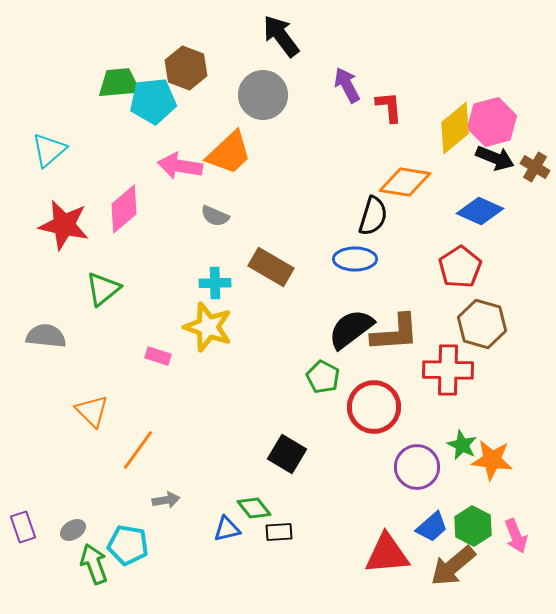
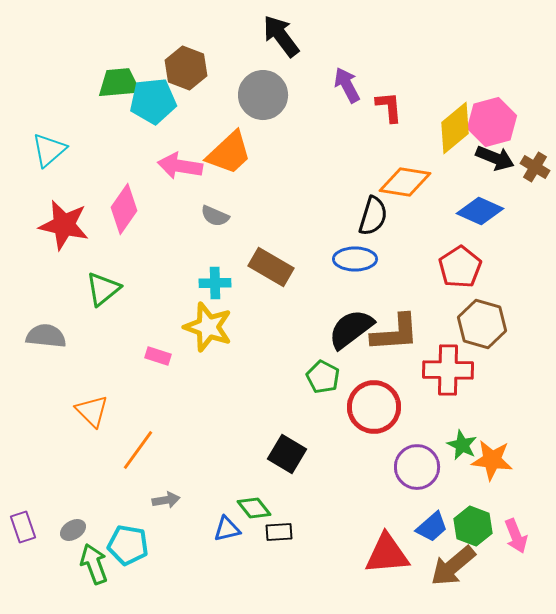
pink diamond at (124, 209): rotated 15 degrees counterclockwise
green hexagon at (473, 526): rotated 6 degrees counterclockwise
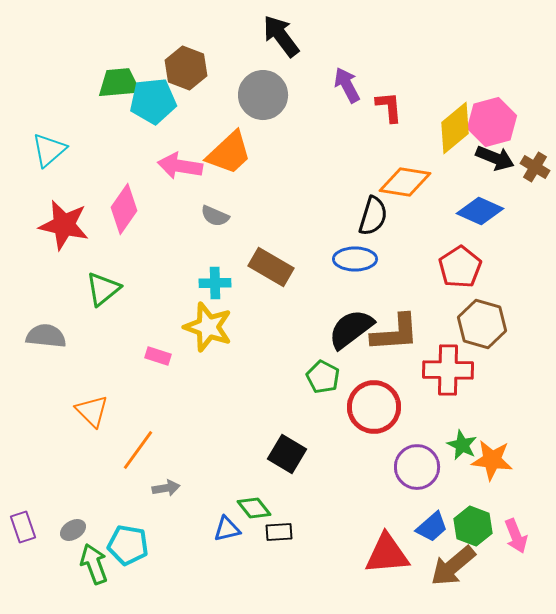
gray arrow at (166, 500): moved 12 px up
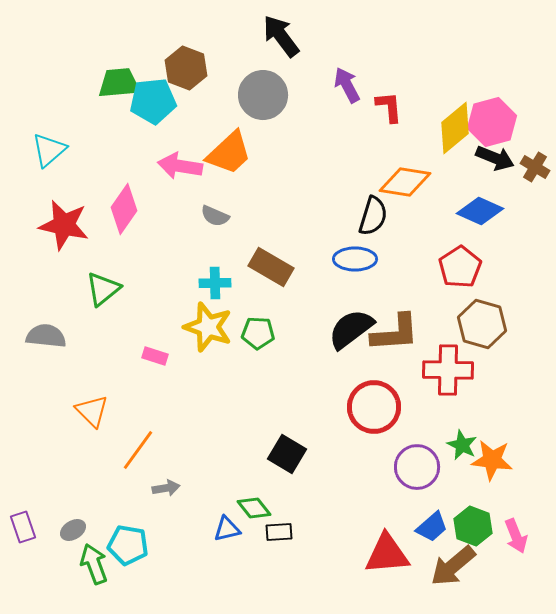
pink rectangle at (158, 356): moved 3 px left
green pentagon at (323, 377): moved 65 px left, 44 px up; rotated 24 degrees counterclockwise
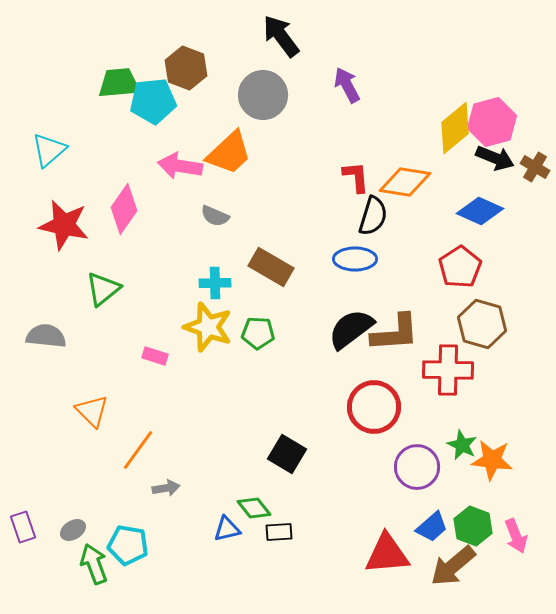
red L-shape at (389, 107): moved 33 px left, 70 px down
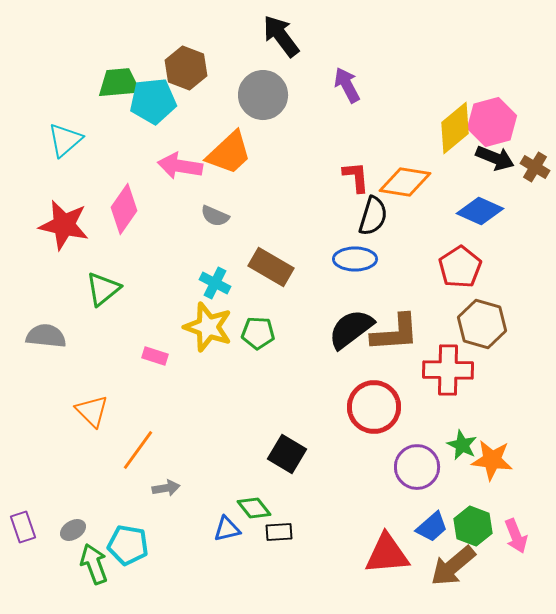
cyan triangle at (49, 150): moved 16 px right, 10 px up
cyan cross at (215, 283): rotated 28 degrees clockwise
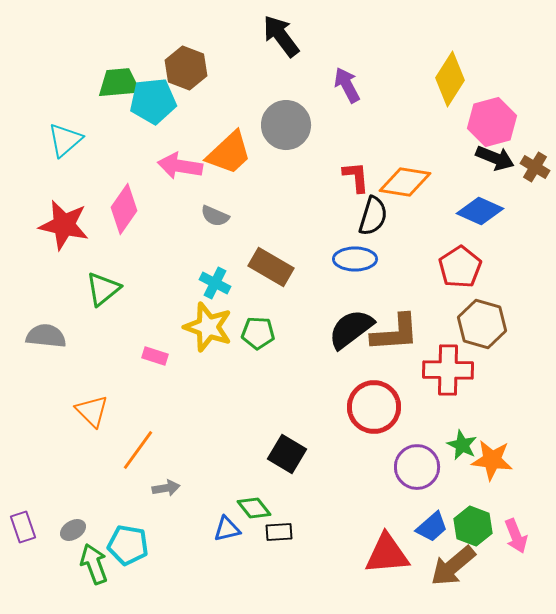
gray circle at (263, 95): moved 23 px right, 30 px down
yellow diamond at (455, 128): moved 5 px left, 49 px up; rotated 18 degrees counterclockwise
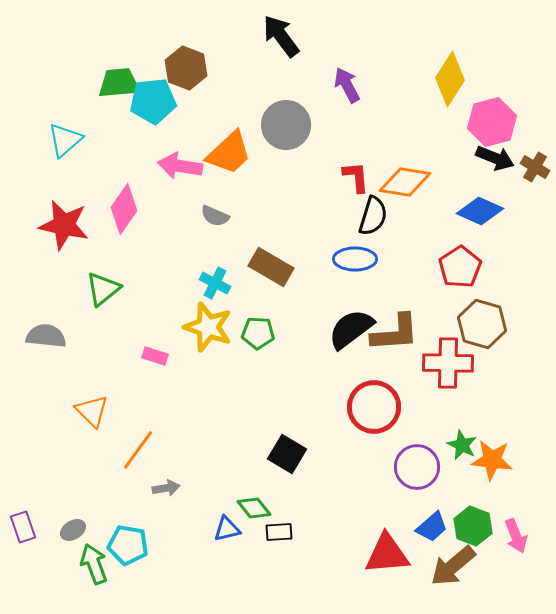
red cross at (448, 370): moved 7 px up
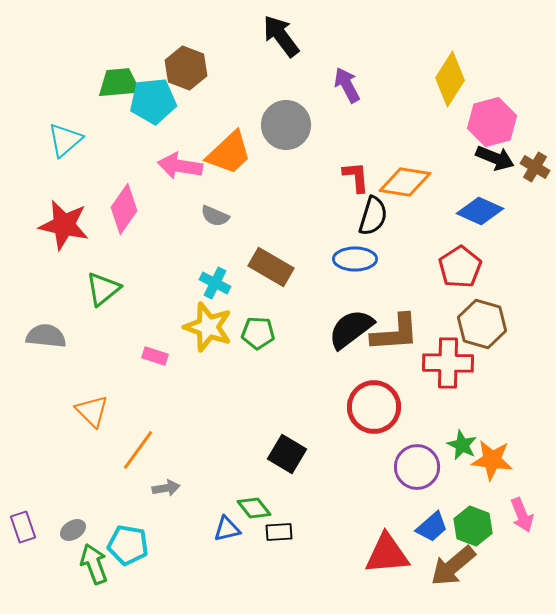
pink arrow at (516, 536): moved 6 px right, 21 px up
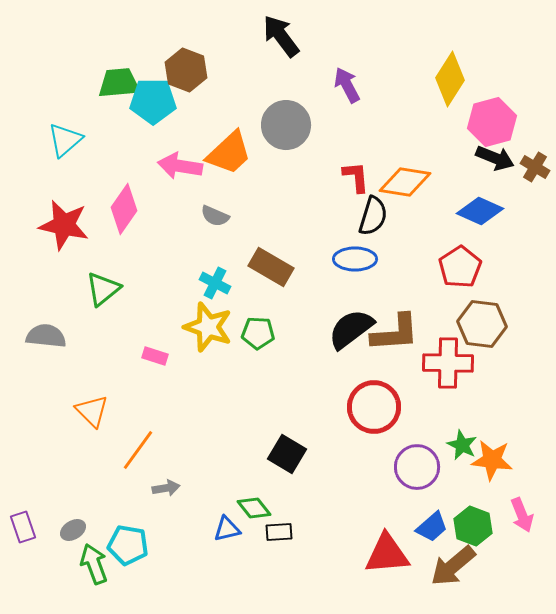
brown hexagon at (186, 68): moved 2 px down
cyan pentagon at (153, 101): rotated 6 degrees clockwise
brown hexagon at (482, 324): rotated 9 degrees counterclockwise
